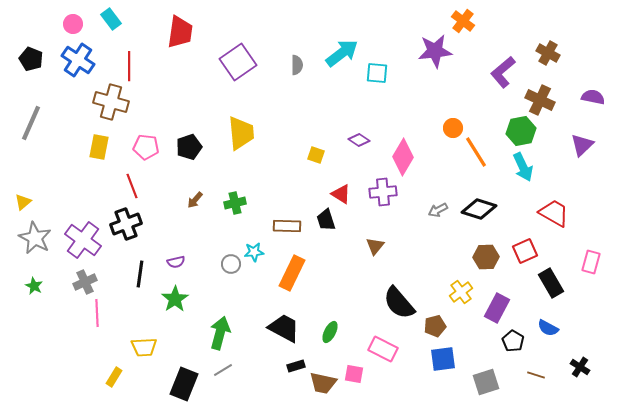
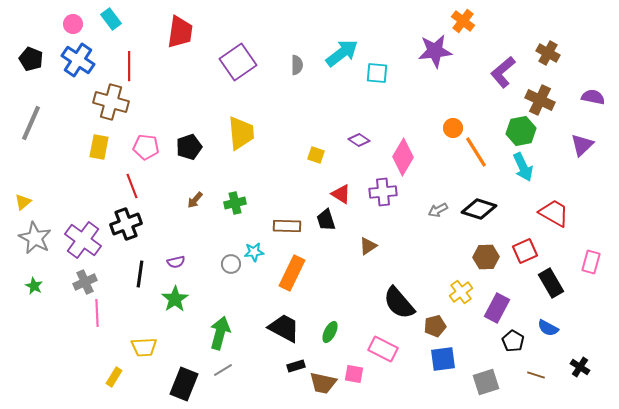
brown triangle at (375, 246): moved 7 px left; rotated 18 degrees clockwise
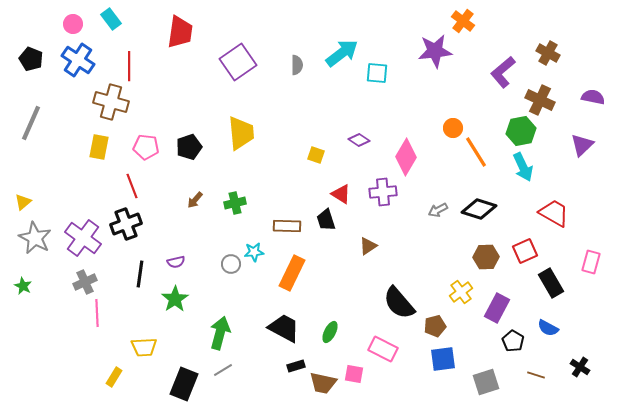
pink diamond at (403, 157): moved 3 px right
purple cross at (83, 240): moved 2 px up
green star at (34, 286): moved 11 px left
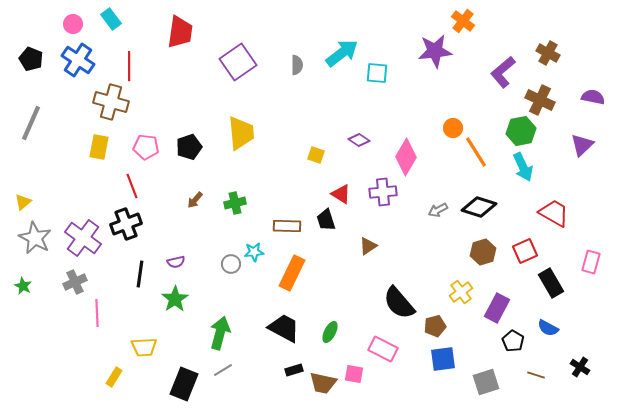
black diamond at (479, 209): moved 2 px up
brown hexagon at (486, 257): moved 3 px left, 5 px up; rotated 15 degrees counterclockwise
gray cross at (85, 282): moved 10 px left
black rectangle at (296, 366): moved 2 px left, 4 px down
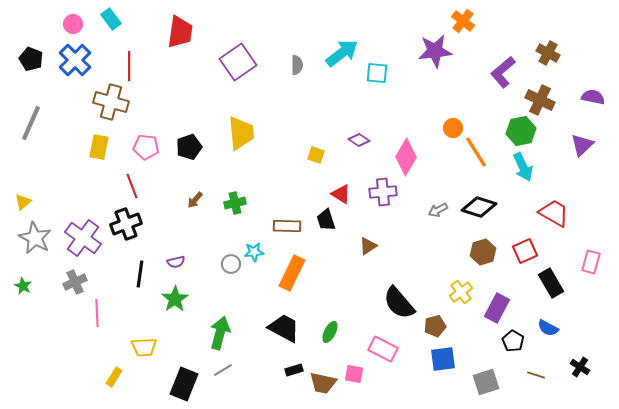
blue cross at (78, 60): moved 3 px left; rotated 12 degrees clockwise
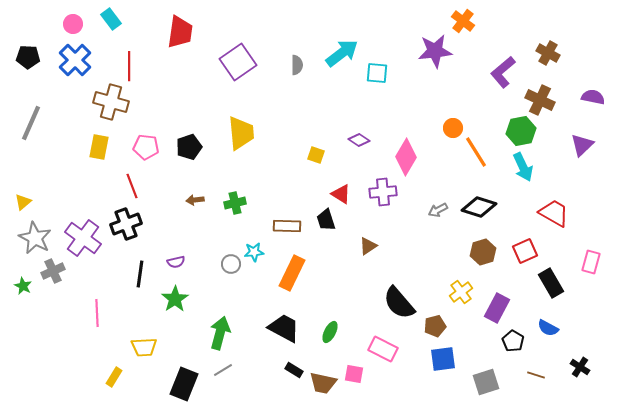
black pentagon at (31, 59): moved 3 px left, 2 px up; rotated 20 degrees counterclockwise
brown arrow at (195, 200): rotated 42 degrees clockwise
gray cross at (75, 282): moved 22 px left, 11 px up
black rectangle at (294, 370): rotated 48 degrees clockwise
